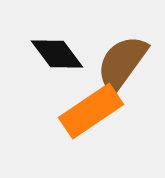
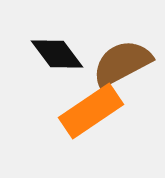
brown semicircle: rotated 26 degrees clockwise
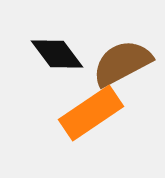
orange rectangle: moved 2 px down
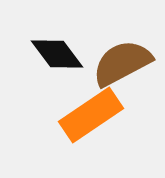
orange rectangle: moved 2 px down
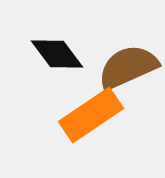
brown semicircle: moved 6 px right, 4 px down; rotated 4 degrees clockwise
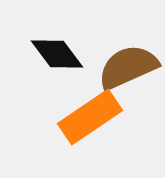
orange rectangle: moved 1 px left, 2 px down
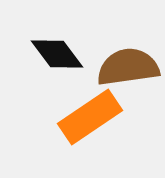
brown semicircle: rotated 16 degrees clockwise
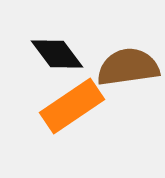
orange rectangle: moved 18 px left, 11 px up
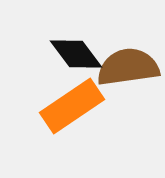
black diamond: moved 19 px right
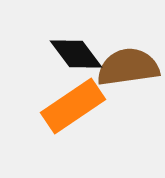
orange rectangle: moved 1 px right
